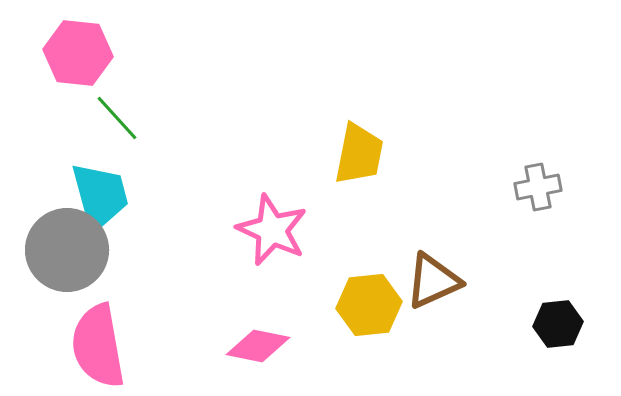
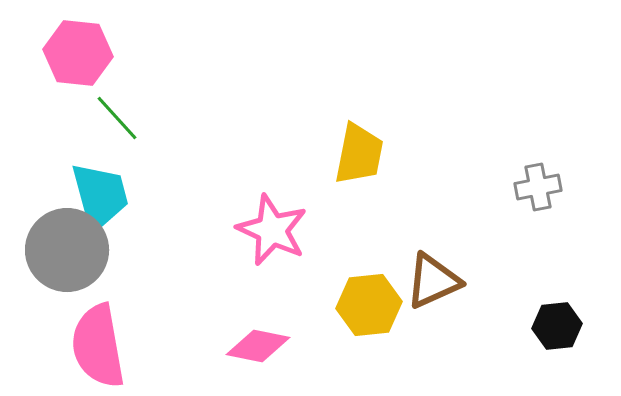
black hexagon: moved 1 px left, 2 px down
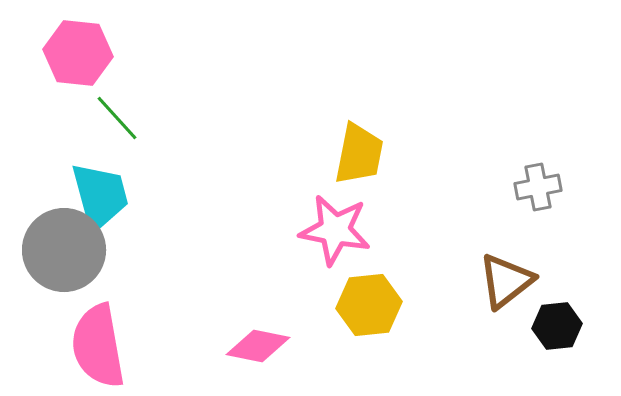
pink star: moved 63 px right; rotated 14 degrees counterclockwise
gray circle: moved 3 px left
brown triangle: moved 73 px right; rotated 14 degrees counterclockwise
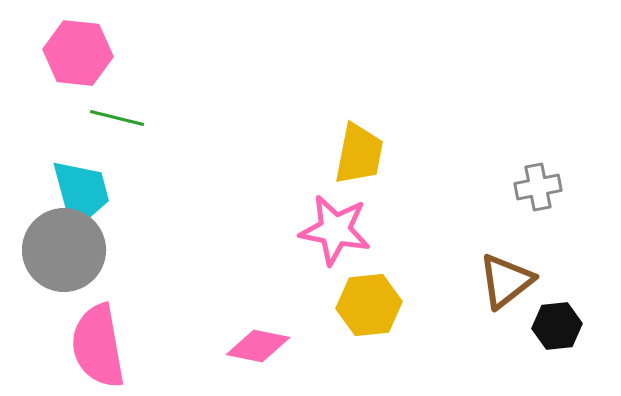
green line: rotated 34 degrees counterclockwise
cyan trapezoid: moved 19 px left, 3 px up
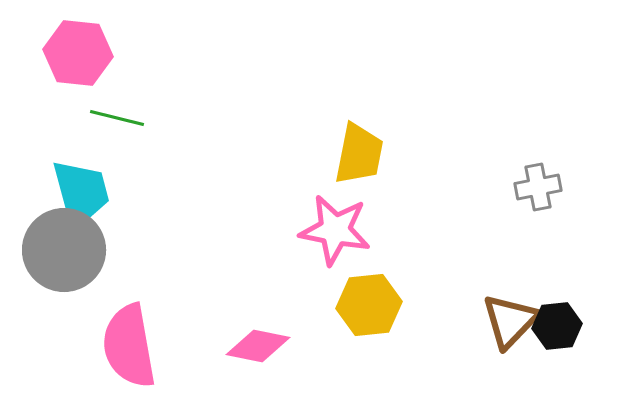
brown triangle: moved 4 px right, 40 px down; rotated 8 degrees counterclockwise
pink semicircle: moved 31 px right
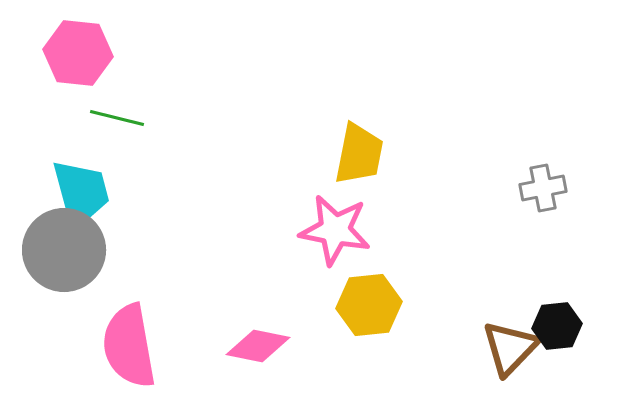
gray cross: moved 5 px right, 1 px down
brown triangle: moved 27 px down
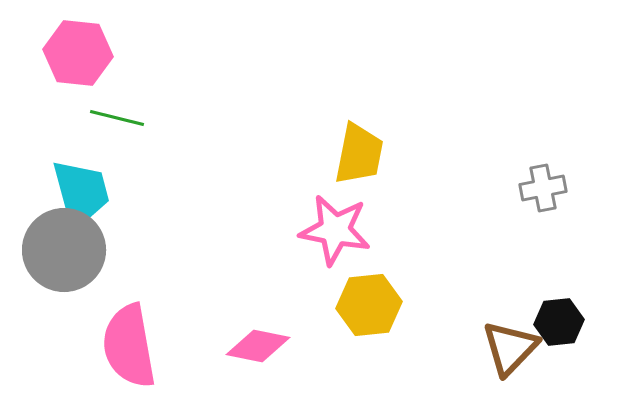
black hexagon: moved 2 px right, 4 px up
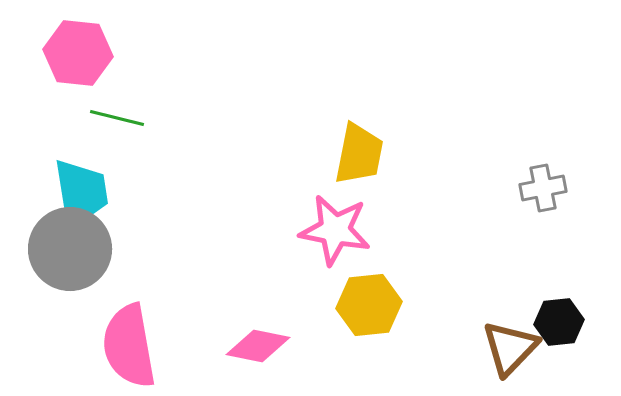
cyan trapezoid: rotated 6 degrees clockwise
gray circle: moved 6 px right, 1 px up
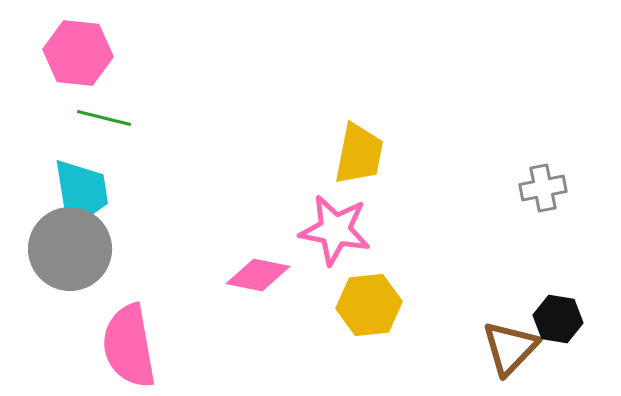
green line: moved 13 px left
black hexagon: moved 1 px left, 3 px up; rotated 15 degrees clockwise
pink diamond: moved 71 px up
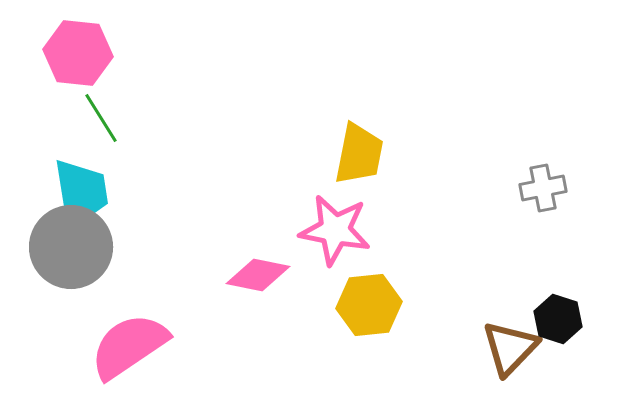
green line: moved 3 px left; rotated 44 degrees clockwise
gray circle: moved 1 px right, 2 px up
black hexagon: rotated 9 degrees clockwise
pink semicircle: rotated 66 degrees clockwise
